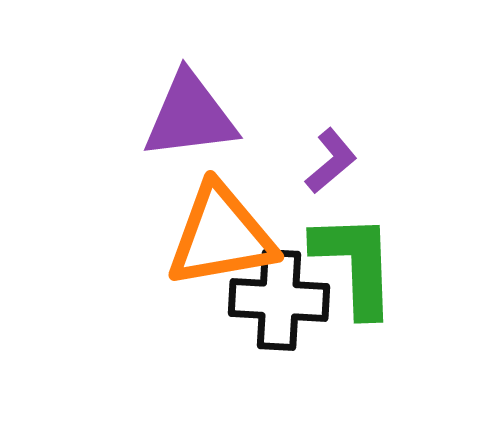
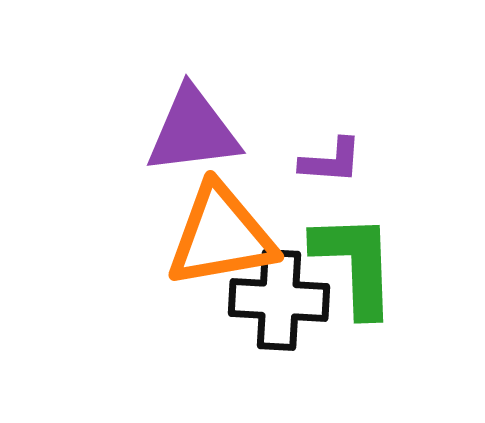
purple triangle: moved 3 px right, 15 px down
purple L-shape: rotated 44 degrees clockwise
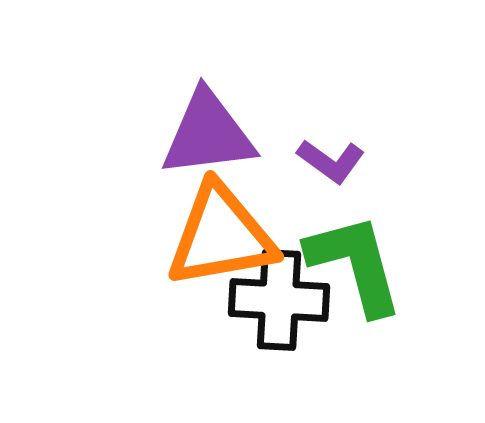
purple triangle: moved 15 px right, 3 px down
purple L-shape: rotated 32 degrees clockwise
green L-shape: rotated 13 degrees counterclockwise
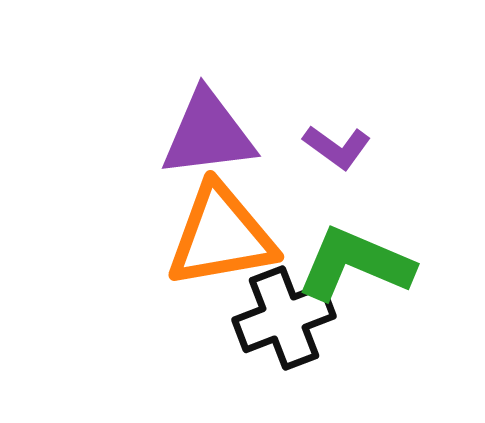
purple L-shape: moved 6 px right, 14 px up
green L-shape: rotated 52 degrees counterclockwise
black cross: moved 5 px right, 18 px down; rotated 24 degrees counterclockwise
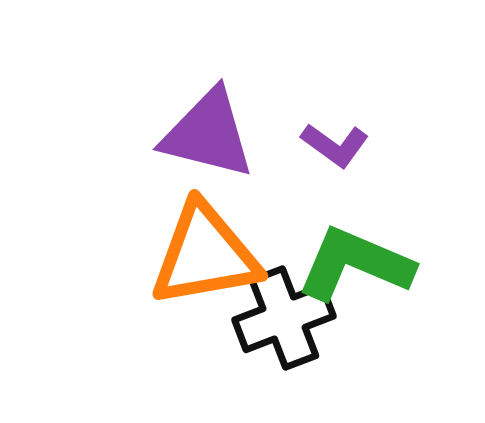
purple triangle: rotated 21 degrees clockwise
purple L-shape: moved 2 px left, 2 px up
orange triangle: moved 16 px left, 19 px down
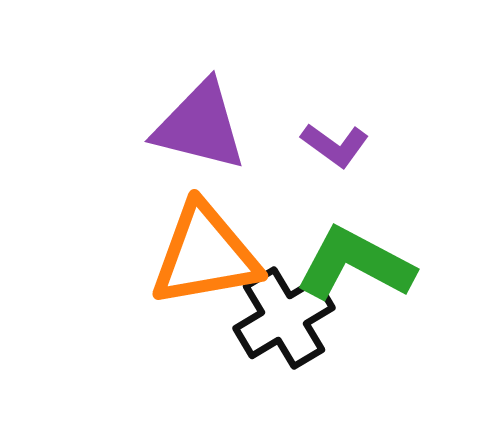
purple triangle: moved 8 px left, 8 px up
green L-shape: rotated 5 degrees clockwise
black cross: rotated 10 degrees counterclockwise
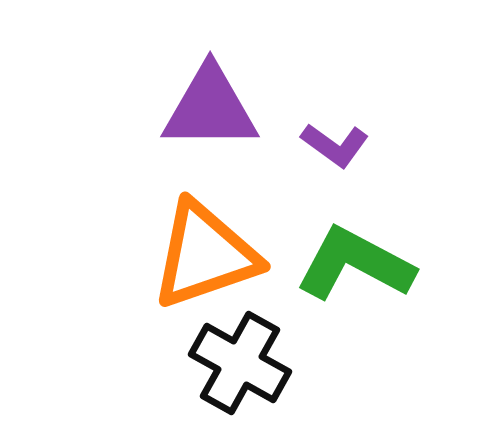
purple triangle: moved 10 px right, 18 px up; rotated 14 degrees counterclockwise
orange triangle: rotated 9 degrees counterclockwise
black cross: moved 44 px left, 45 px down; rotated 30 degrees counterclockwise
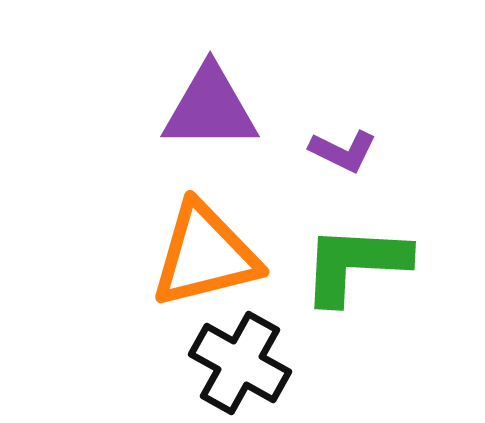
purple L-shape: moved 8 px right, 6 px down; rotated 10 degrees counterclockwise
orange triangle: rotated 5 degrees clockwise
green L-shape: rotated 25 degrees counterclockwise
